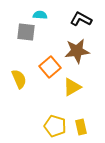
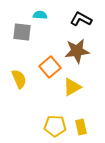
gray square: moved 4 px left
yellow pentagon: rotated 15 degrees counterclockwise
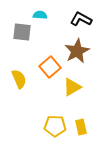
brown star: rotated 20 degrees counterclockwise
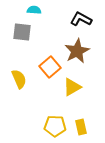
cyan semicircle: moved 6 px left, 5 px up
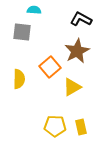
yellow semicircle: rotated 24 degrees clockwise
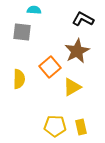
black L-shape: moved 2 px right
